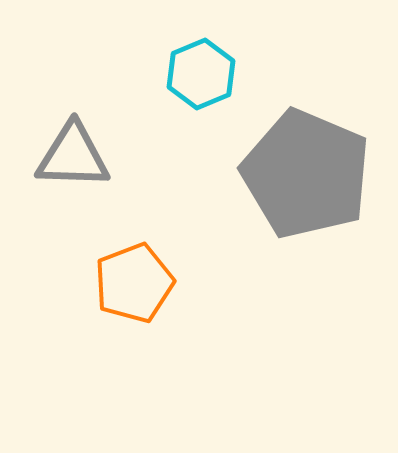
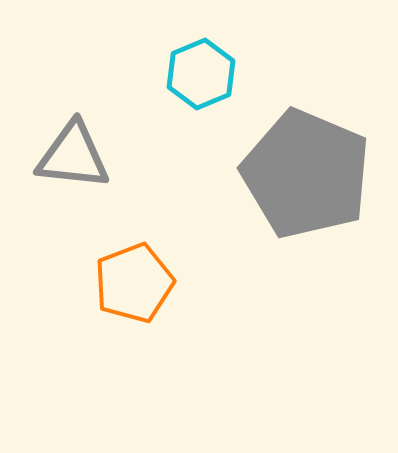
gray triangle: rotated 4 degrees clockwise
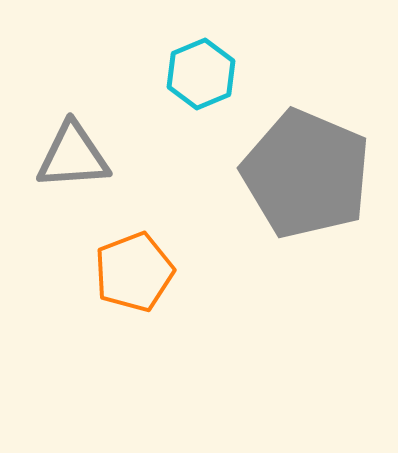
gray triangle: rotated 10 degrees counterclockwise
orange pentagon: moved 11 px up
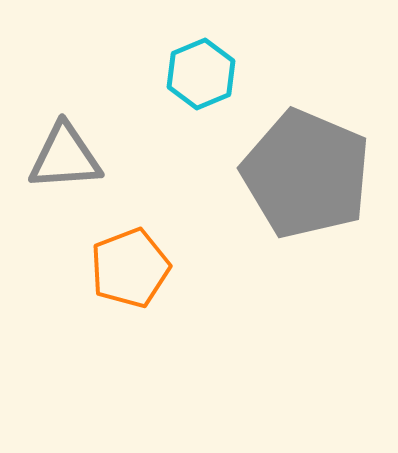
gray triangle: moved 8 px left, 1 px down
orange pentagon: moved 4 px left, 4 px up
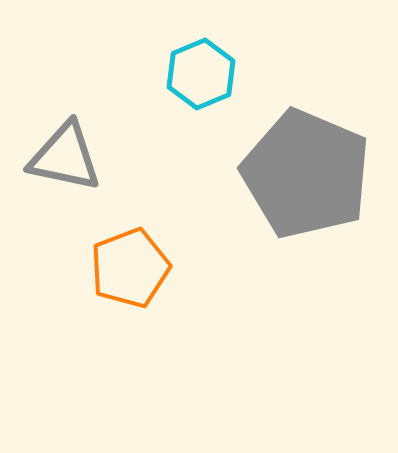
gray triangle: rotated 16 degrees clockwise
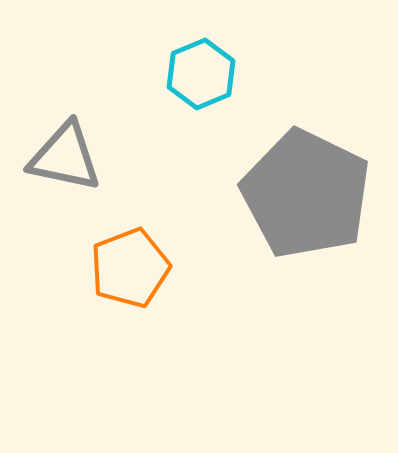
gray pentagon: moved 20 px down; rotated 3 degrees clockwise
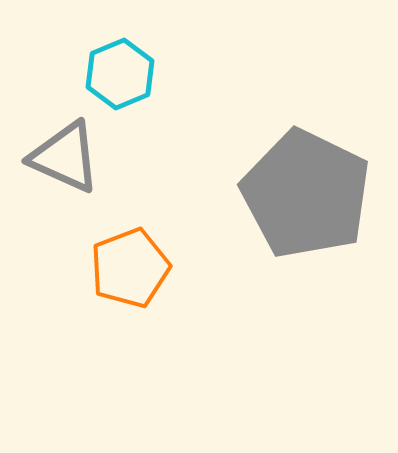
cyan hexagon: moved 81 px left
gray triangle: rotated 12 degrees clockwise
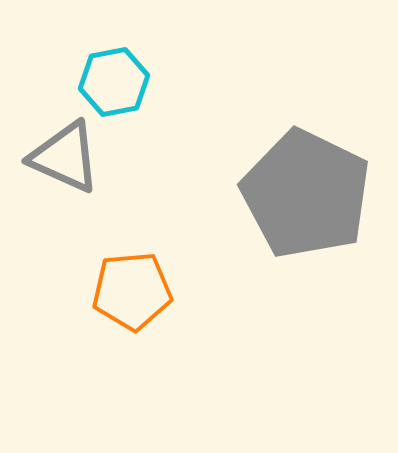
cyan hexagon: moved 6 px left, 8 px down; rotated 12 degrees clockwise
orange pentagon: moved 2 px right, 23 px down; rotated 16 degrees clockwise
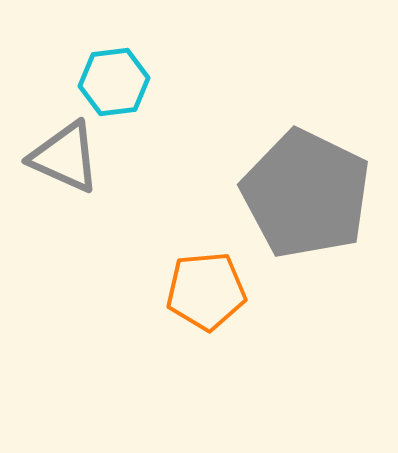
cyan hexagon: rotated 4 degrees clockwise
orange pentagon: moved 74 px right
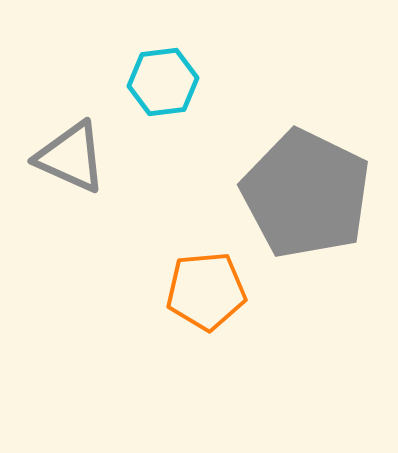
cyan hexagon: moved 49 px right
gray triangle: moved 6 px right
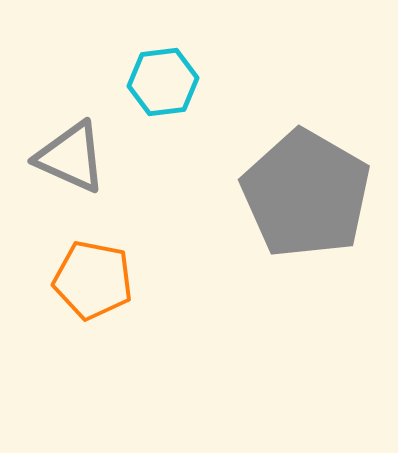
gray pentagon: rotated 4 degrees clockwise
orange pentagon: moved 113 px left, 11 px up; rotated 16 degrees clockwise
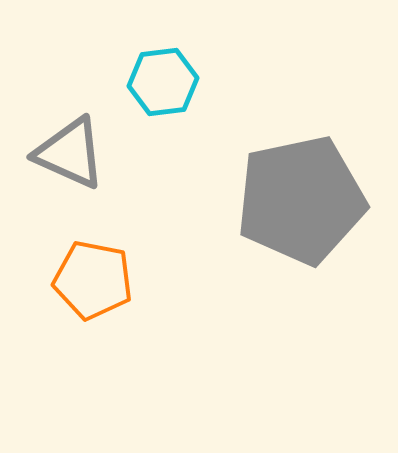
gray triangle: moved 1 px left, 4 px up
gray pentagon: moved 5 px left, 6 px down; rotated 30 degrees clockwise
